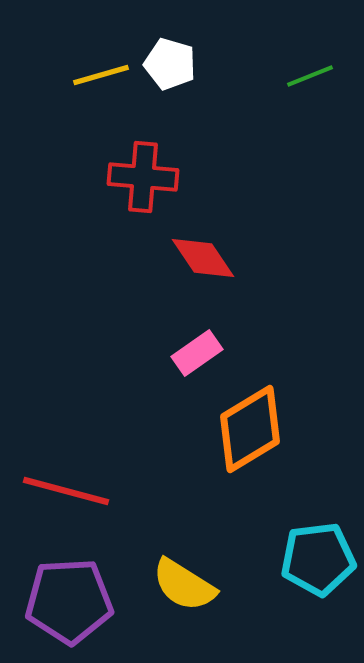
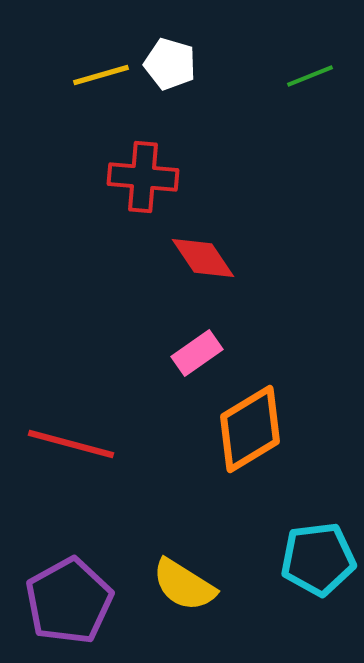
red line: moved 5 px right, 47 px up
purple pentagon: rotated 26 degrees counterclockwise
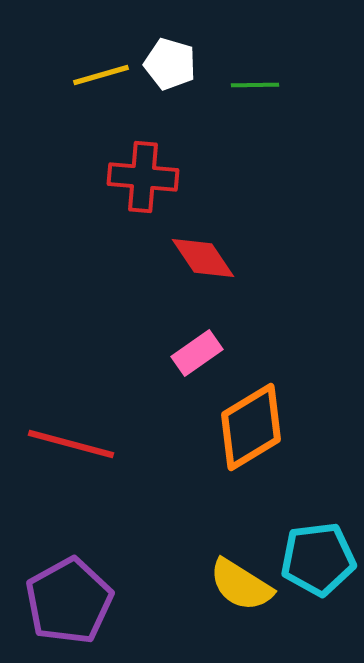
green line: moved 55 px left, 9 px down; rotated 21 degrees clockwise
orange diamond: moved 1 px right, 2 px up
yellow semicircle: moved 57 px right
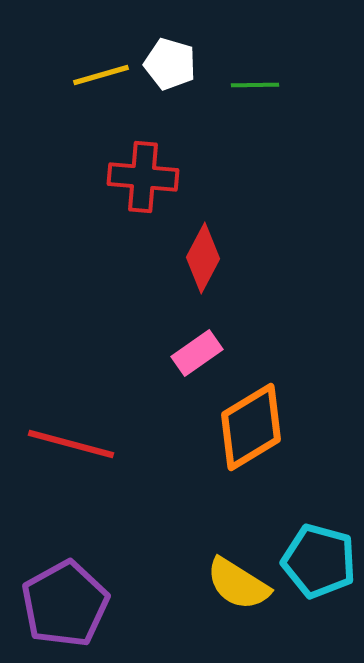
red diamond: rotated 62 degrees clockwise
cyan pentagon: moved 1 px right, 2 px down; rotated 22 degrees clockwise
yellow semicircle: moved 3 px left, 1 px up
purple pentagon: moved 4 px left, 3 px down
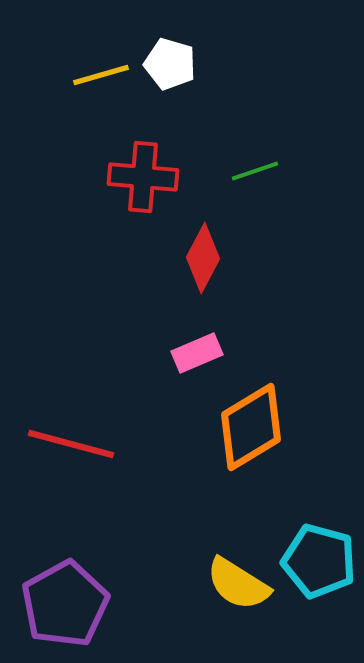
green line: moved 86 px down; rotated 18 degrees counterclockwise
pink rectangle: rotated 12 degrees clockwise
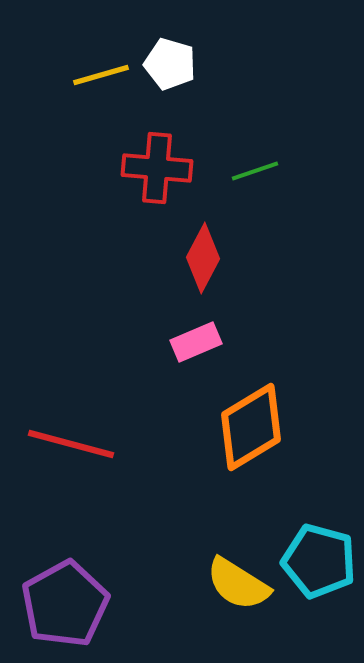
red cross: moved 14 px right, 9 px up
pink rectangle: moved 1 px left, 11 px up
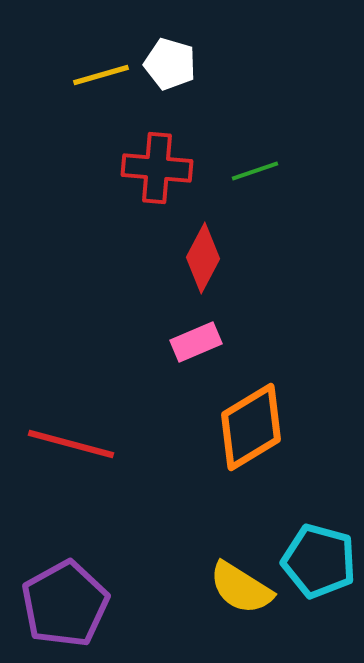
yellow semicircle: moved 3 px right, 4 px down
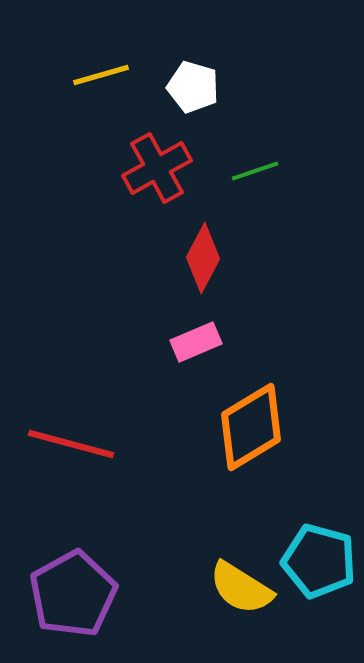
white pentagon: moved 23 px right, 23 px down
red cross: rotated 34 degrees counterclockwise
purple pentagon: moved 8 px right, 10 px up
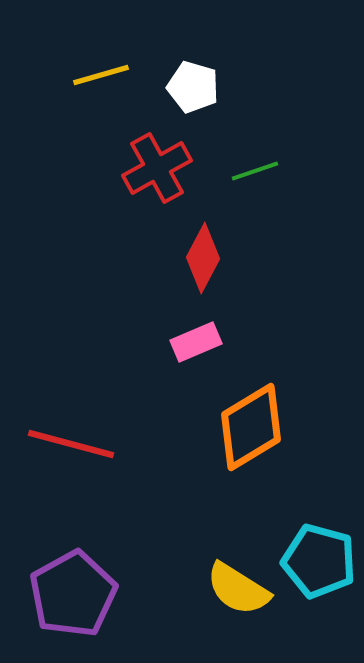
yellow semicircle: moved 3 px left, 1 px down
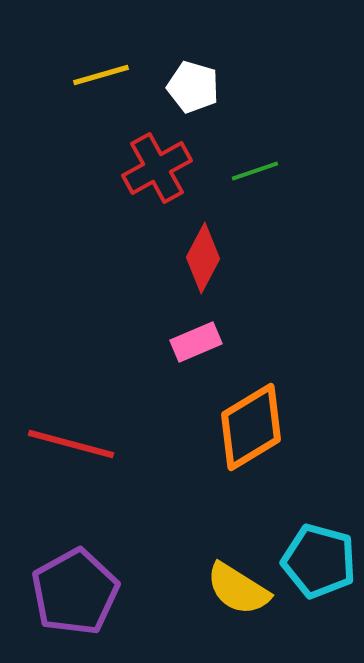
purple pentagon: moved 2 px right, 2 px up
